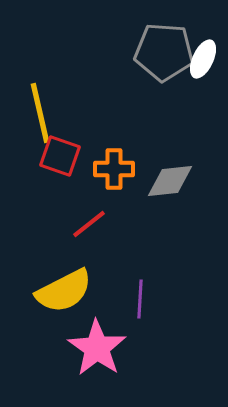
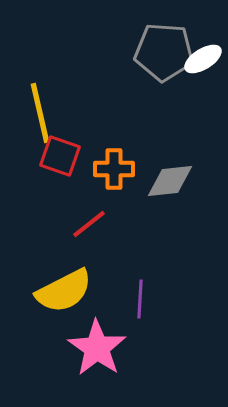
white ellipse: rotated 33 degrees clockwise
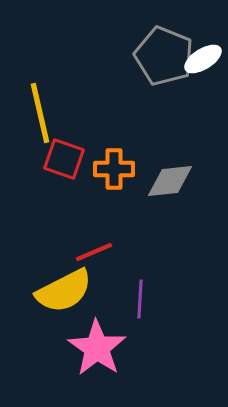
gray pentagon: moved 4 px down; rotated 18 degrees clockwise
red square: moved 4 px right, 3 px down
red line: moved 5 px right, 28 px down; rotated 15 degrees clockwise
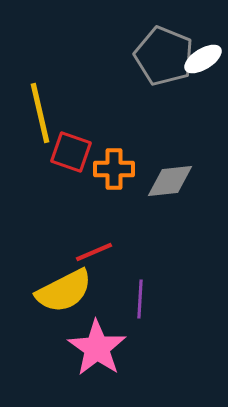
red square: moved 7 px right, 7 px up
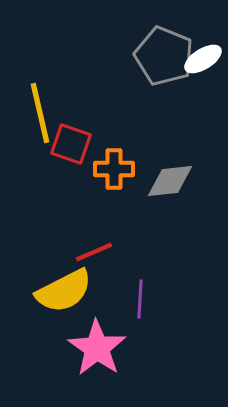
red square: moved 8 px up
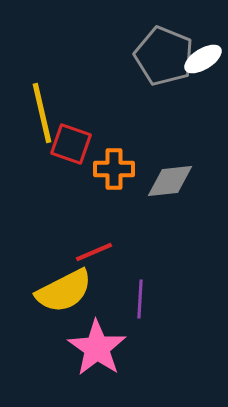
yellow line: moved 2 px right
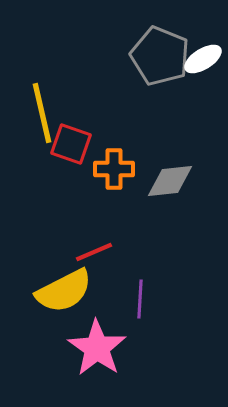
gray pentagon: moved 4 px left
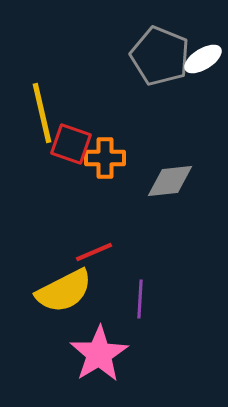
orange cross: moved 9 px left, 11 px up
pink star: moved 2 px right, 6 px down; rotated 6 degrees clockwise
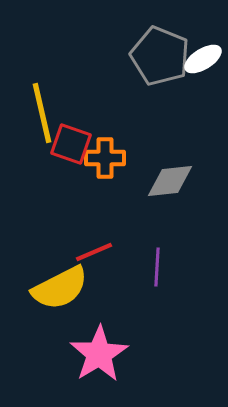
yellow semicircle: moved 4 px left, 3 px up
purple line: moved 17 px right, 32 px up
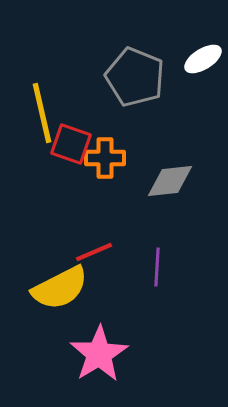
gray pentagon: moved 25 px left, 21 px down
